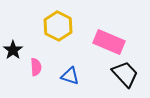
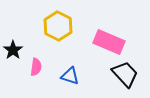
pink semicircle: rotated 12 degrees clockwise
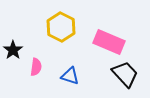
yellow hexagon: moved 3 px right, 1 px down
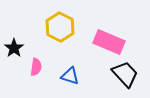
yellow hexagon: moved 1 px left
black star: moved 1 px right, 2 px up
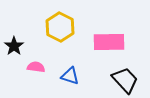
pink rectangle: rotated 24 degrees counterclockwise
black star: moved 2 px up
pink semicircle: rotated 90 degrees counterclockwise
black trapezoid: moved 6 px down
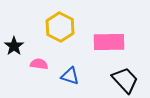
pink semicircle: moved 3 px right, 3 px up
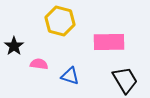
yellow hexagon: moved 6 px up; rotated 12 degrees counterclockwise
black trapezoid: rotated 12 degrees clockwise
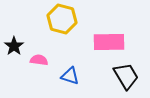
yellow hexagon: moved 2 px right, 2 px up
pink semicircle: moved 4 px up
black trapezoid: moved 1 px right, 4 px up
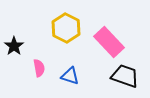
yellow hexagon: moved 4 px right, 9 px down; rotated 12 degrees clockwise
pink rectangle: rotated 48 degrees clockwise
pink semicircle: moved 8 px down; rotated 72 degrees clockwise
black trapezoid: moved 1 px left; rotated 40 degrees counterclockwise
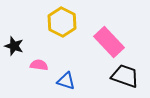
yellow hexagon: moved 4 px left, 6 px up
black star: rotated 18 degrees counterclockwise
pink semicircle: moved 3 px up; rotated 72 degrees counterclockwise
blue triangle: moved 4 px left, 5 px down
